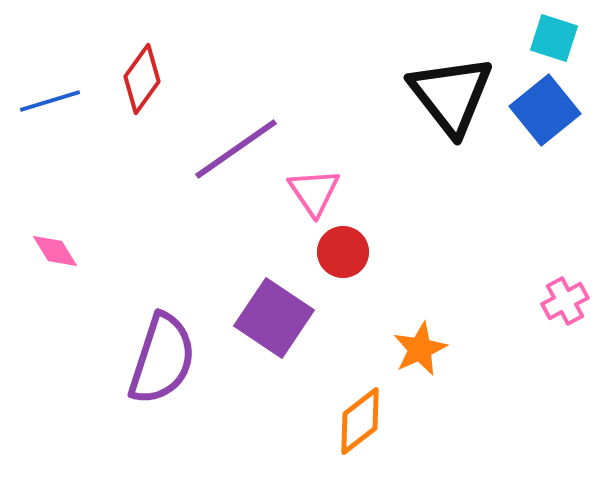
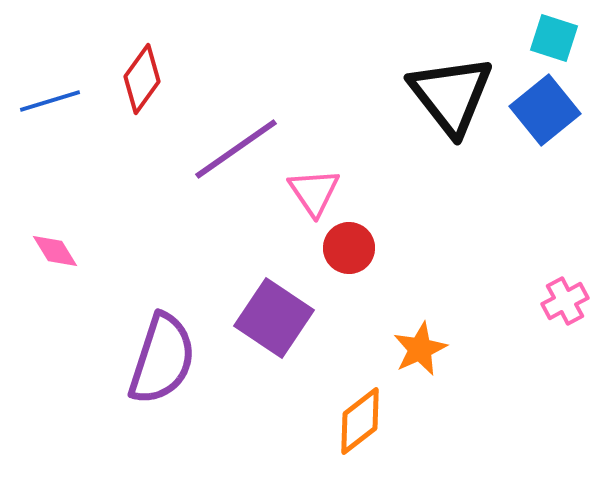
red circle: moved 6 px right, 4 px up
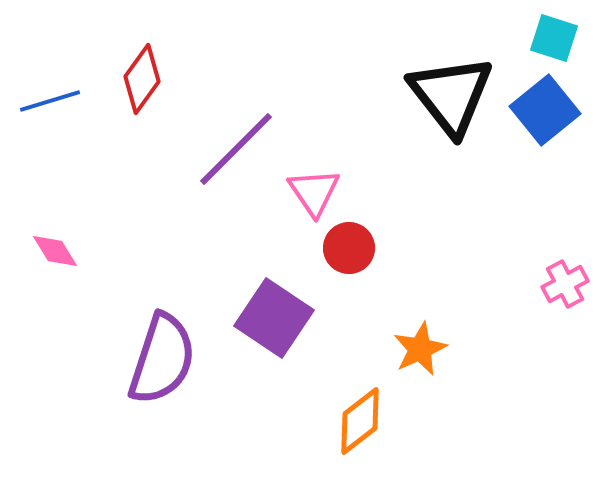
purple line: rotated 10 degrees counterclockwise
pink cross: moved 17 px up
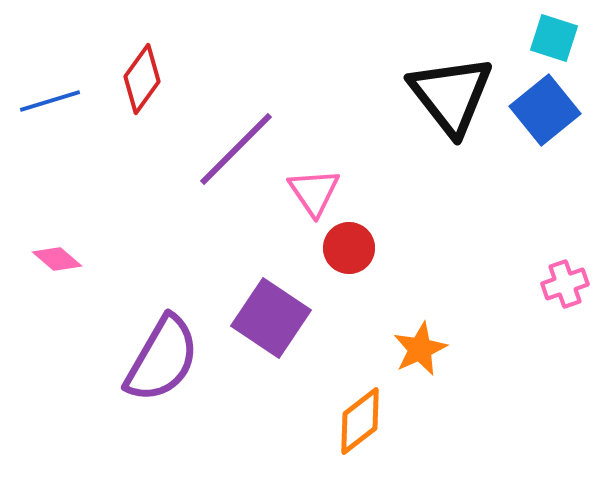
pink diamond: moved 2 px right, 8 px down; rotated 18 degrees counterclockwise
pink cross: rotated 9 degrees clockwise
purple square: moved 3 px left
purple semicircle: rotated 12 degrees clockwise
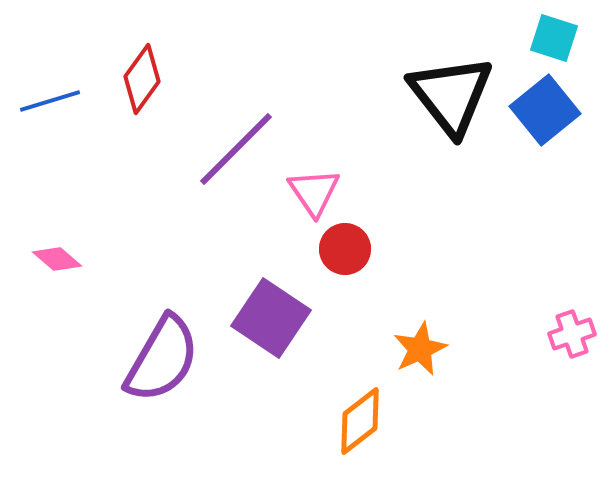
red circle: moved 4 px left, 1 px down
pink cross: moved 7 px right, 50 px down
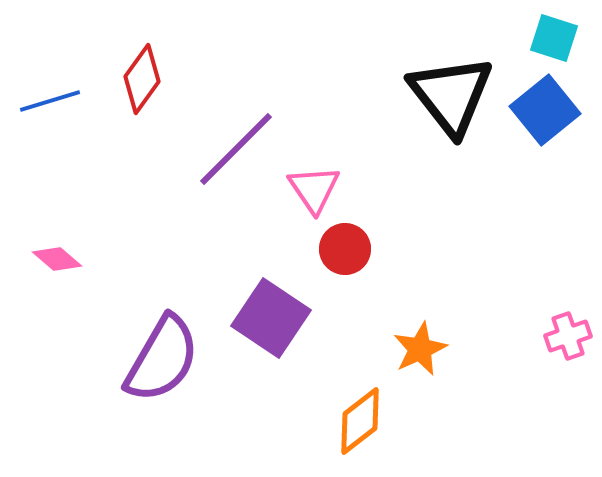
pink triangle: moved 3 px up
pink cross: moved 4 px left, 2 px down
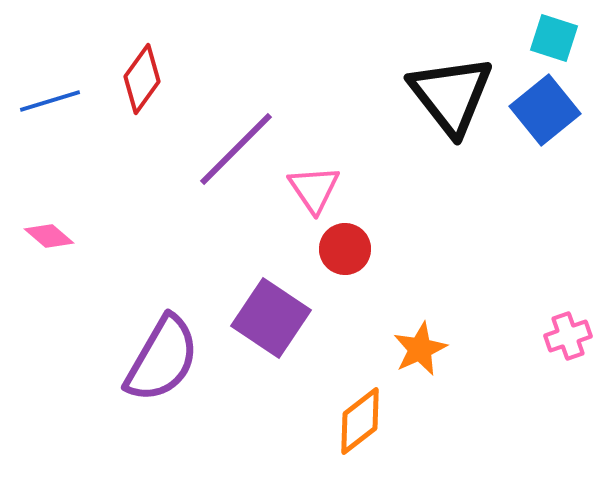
pink diamond: moved 8 px left, 23 px up
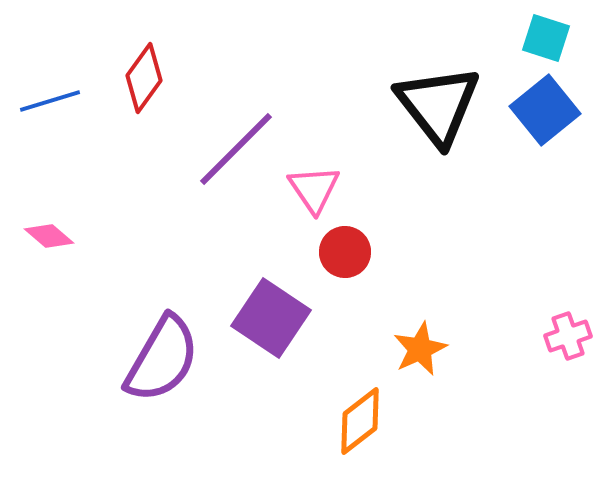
cyan square: moved 8 px left
red diamond: moved 2 px right, 1 px up
black triangle: moved 13 px left, 10 px down
red circle: moved 3 px down
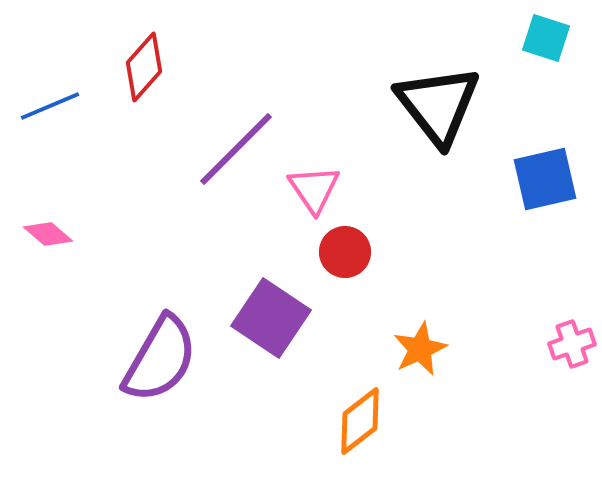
red diamond: moved 11 px up; rotated 6 degrees clockwise
blue line: moved 5 px down; rotated 6 degrees counterclockwise
blue square: moved 69 px down; rotated 26 degrees clockwise
pink diamond: moved 1 px left, 2 px up
pink cross: moved 4 px right, 8 px down
purple semicircle: moved 2 px left
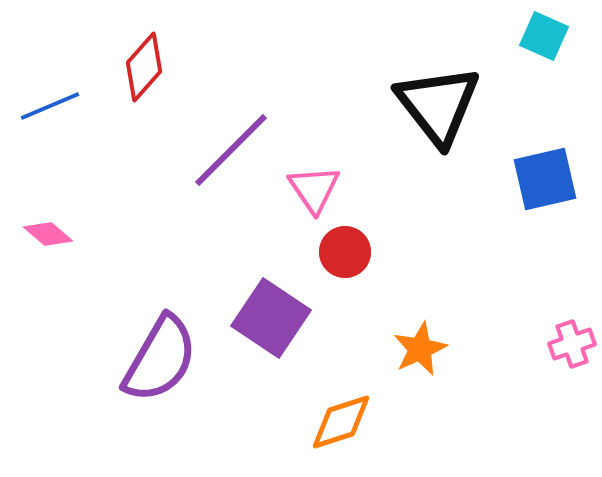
cyan square: moved 2 px left, 2 px up; rotated 6 degrees clockwise
purple line: moved 5 px left, 1 px down
orange diamond: moved 19 px left, 1 px down; rotated 20 degrees clockwise
